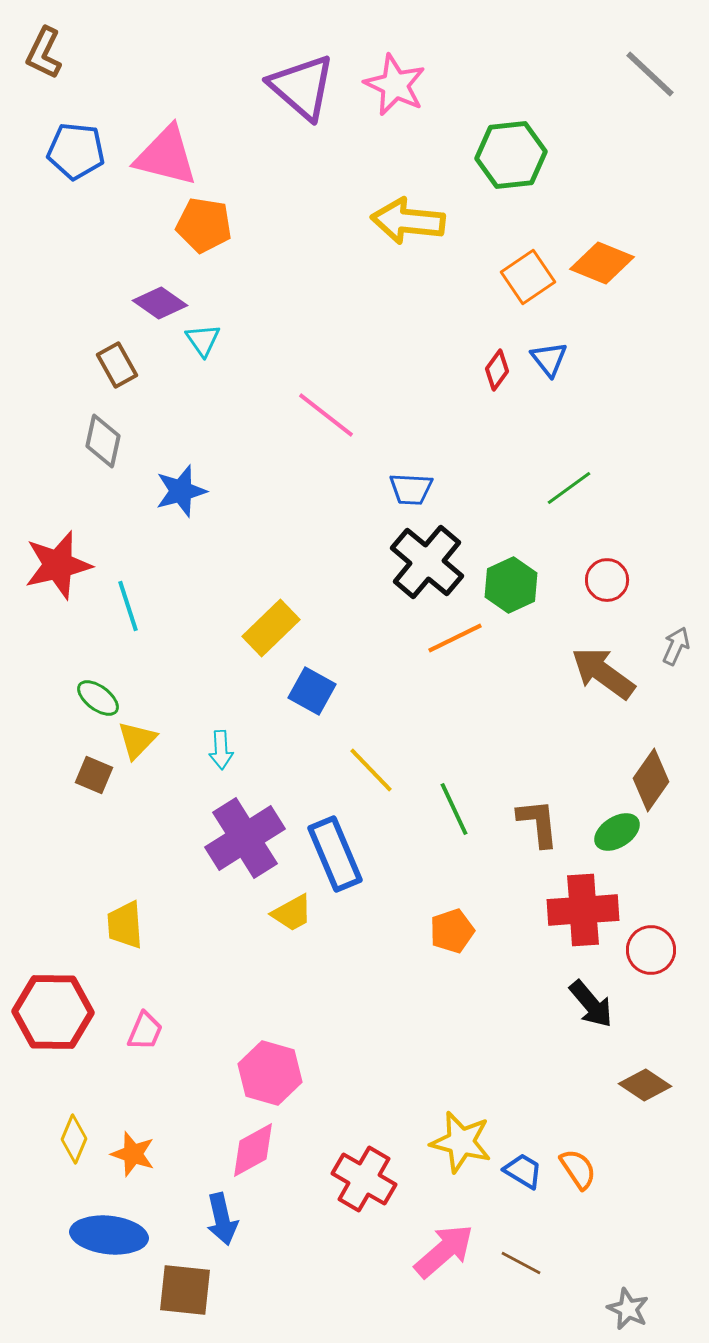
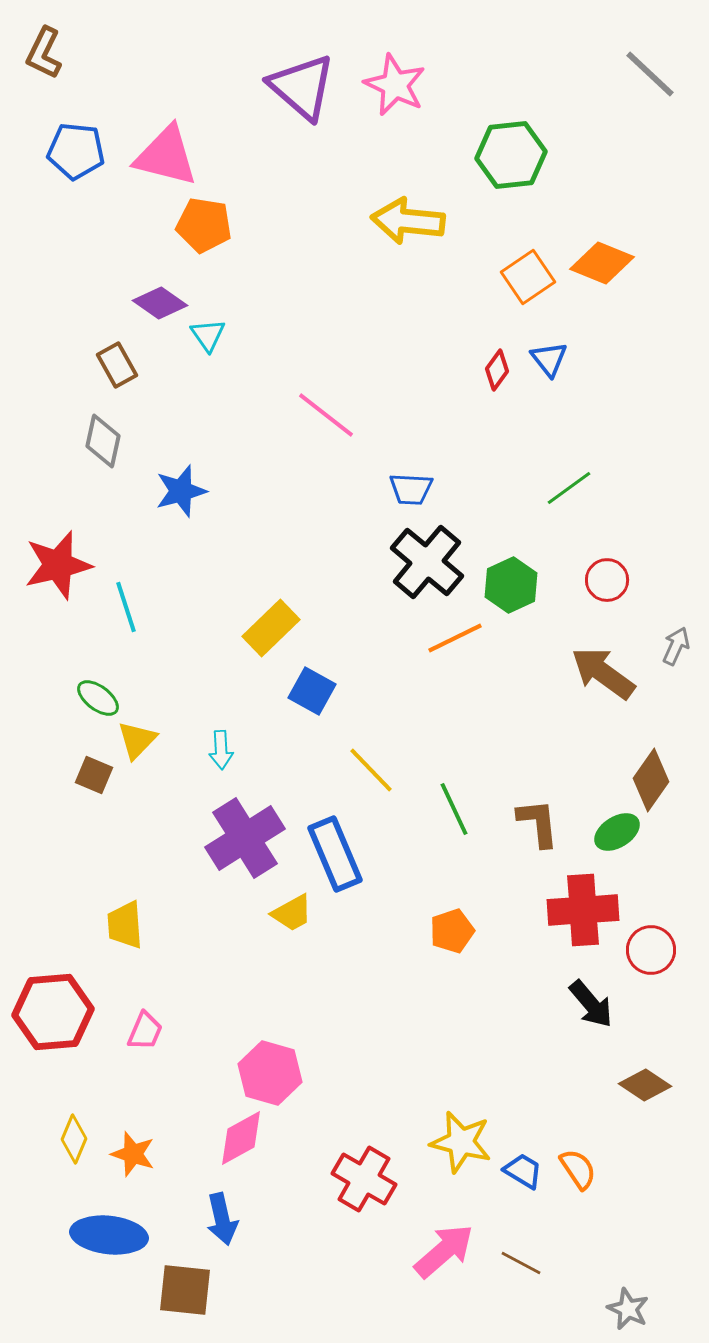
cyan triangle at (203, 340): moved 5 px right, 5 px up
cyan line at (128, 606): moved 2 px left, 1 px down
red hexagon at (53, 1012): rotated 6 degrees counterclockwise
pink diamond at (253, 1150): moved 12 px left, 12 px up
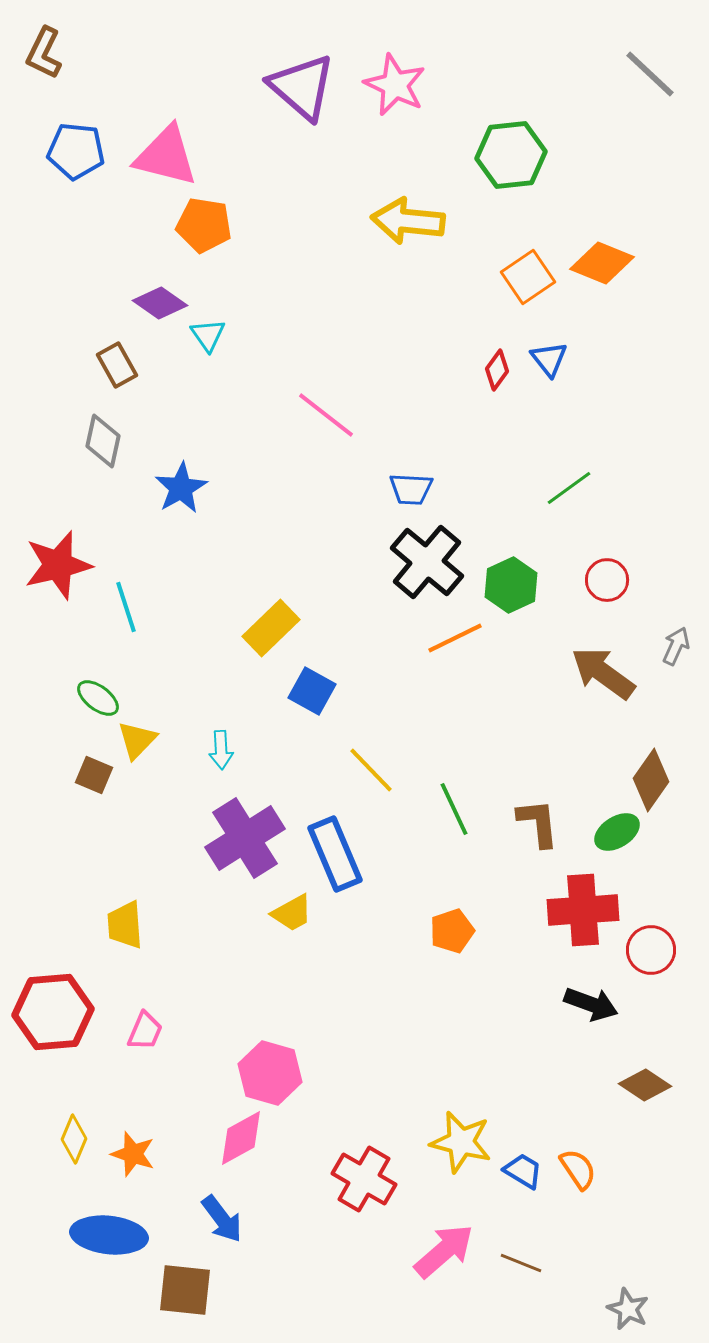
blue star at (181, 491): moved 3 px up; rotated 14 degrees counterclockwise
black arrow at (591, 1004): rotated 30 degrees counterclockwise
blue arrow at (222, 1219): rotated 24 degrees counterclockwise
brown line at (521, 1263): rotated 6 degrees counterclockwise
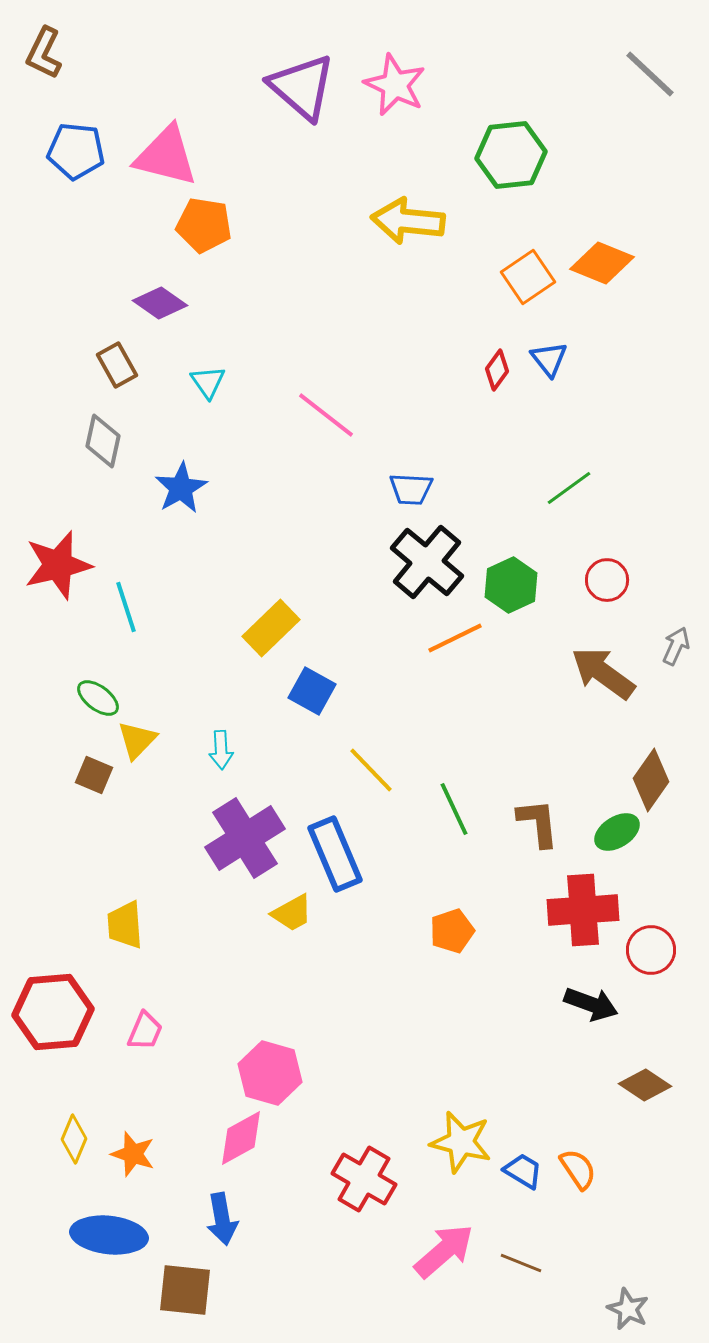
cyan triangle at (208, 335): moved 47 px down
blue arrow at (222, 1219): rotated 27 degrees clockwise
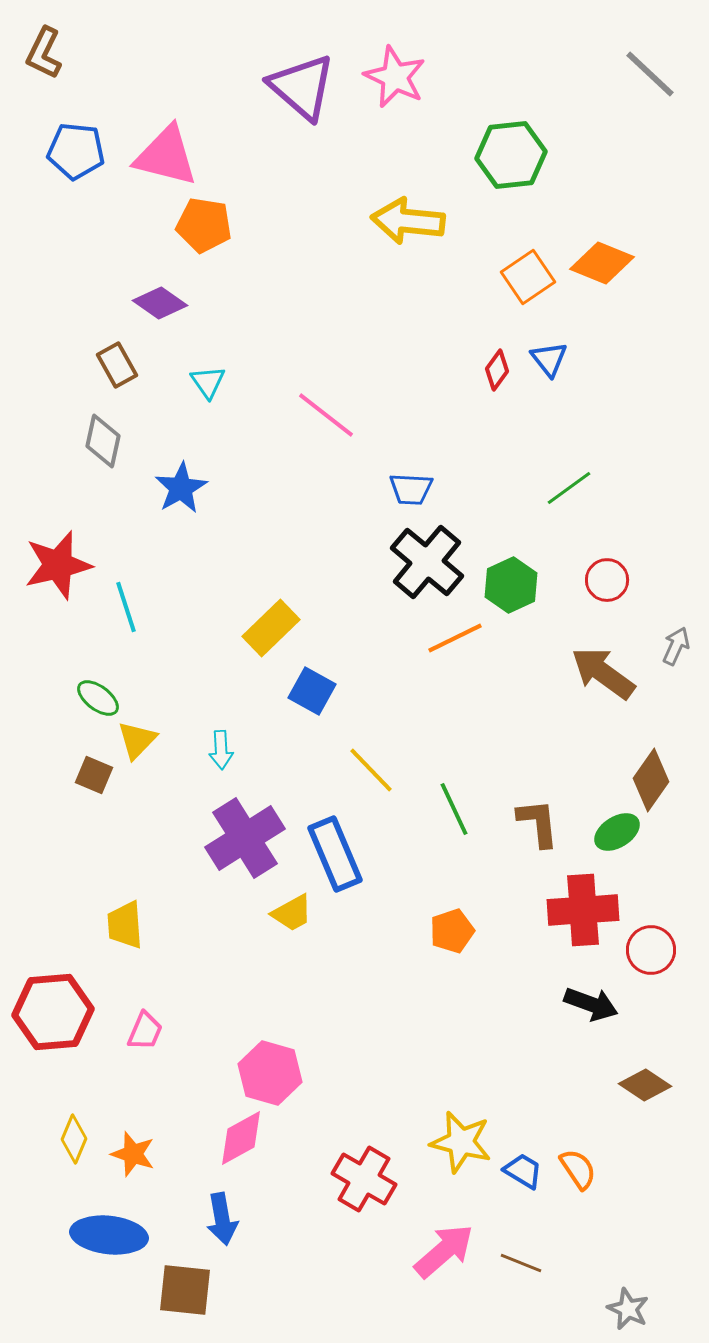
pink star at (395, 85): moved 8 px up
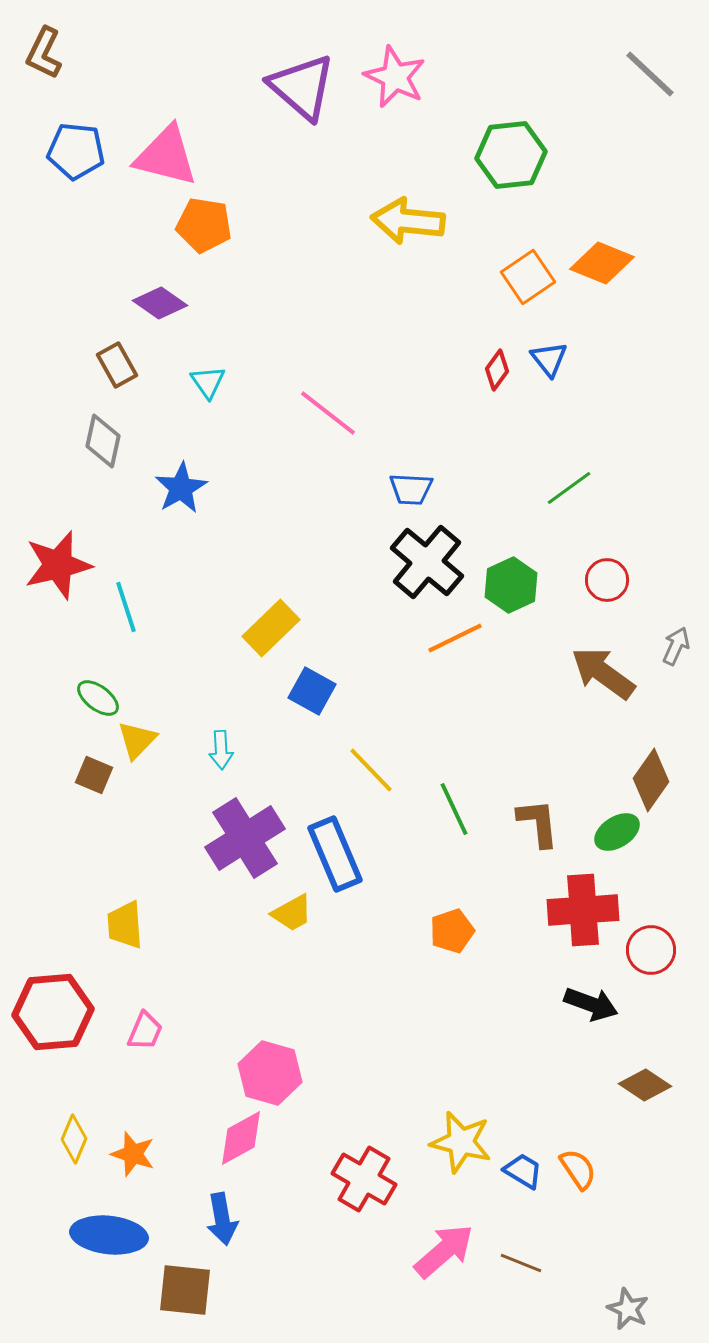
pink line at (326, 415): moved 2 px right, 2 px up
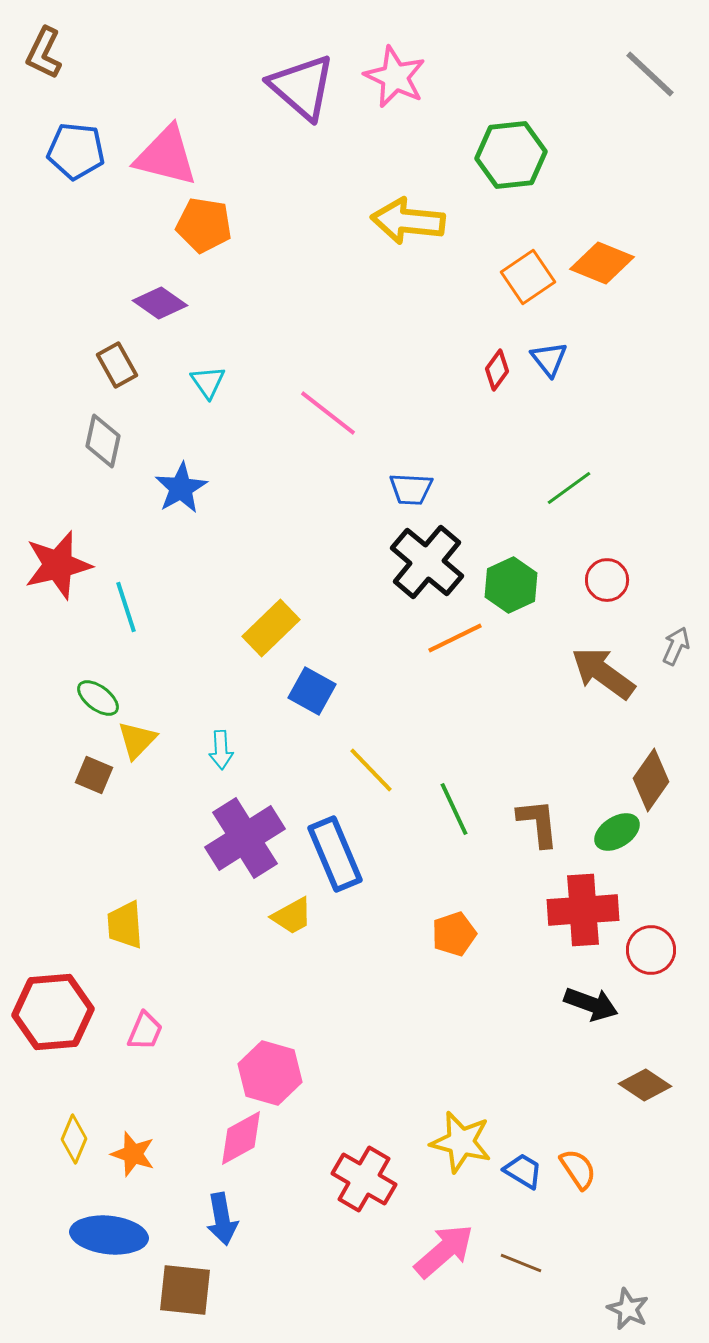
yellow trapezoid at (292, 913): moved 3 px down
orange pentagon at (452, 931): moved 2 px right, 3 px down
